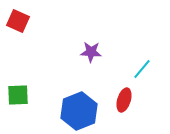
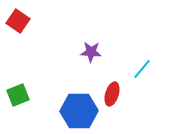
red square: rotated 10 degrees clockwise
green square: rotated 20 degrees counterclockwise
red ellipse: moved 12 px left, 6 px up
blue hexagon: rotated 21 degrees clockwise
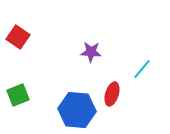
red square: moved 16 px down
blue hexagon: moved 2 px left, 1 px up; rotated 6 degrees clockwise
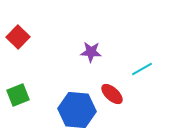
red square: rotated 10 degrees clockwise
cyan line: rotated 20 degrees clockwise
red ellipse: rotated 65 degrees counterclockwise
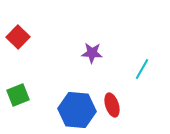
purple star: moved 1 px right, 1 px down
cyan line: rotated 30 degrees counterclockwise
red ellipse: moved 11 px down; rotated 30 degrees clockwise
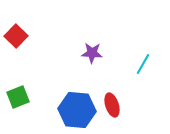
red square: moved 2 px left, 1 px up
cyan line: moved 1 px right, 5 px up
green square: moved 2 px down
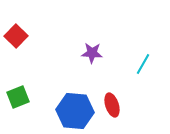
blue hexagon: moved 2 px left, 1 px down
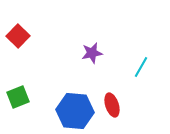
red square: moved 2 px right
purple star: rotated 15 degrees counterclockwise
cyan line: moved 2 px left, 3 px down
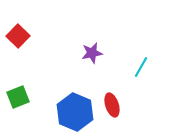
blue hexagon: moved 1 px down; rotated 18 degrees clockwise
